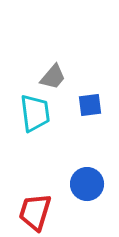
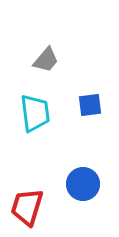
gray trapezoid: moved 7 px left, 17 px up
blue circle: moved 4 px left
red trapezoid: moved 8 px left, 5 px up
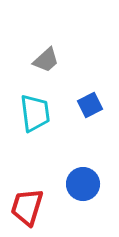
gray trapezoid: rotated 8 degrees clockwise
blue square: rotated 20 degrees counterclockwise
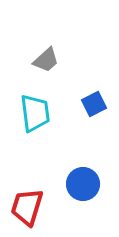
blue square: moved 4 px right, 1 px up
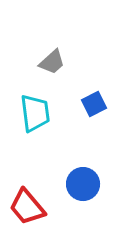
gray trapezoid: moved 6 px right, 2 px down
red trapezoid: rotated 57 degrees counterclockwise
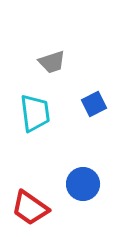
gray trapezoid: rotated 24 degrees clockwise
red trapezoid: moved 3 px right, 1 px down; rotated 15 degrees counterclockwise
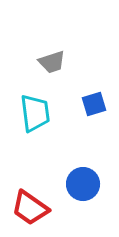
blue square: rotated 10 degrees clockwise
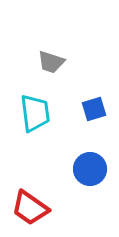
gray trapezoid: moved 1 px left; rotated 36 degrees clockwise
blue square: moved 5 px down
blue circle: moved 7 px right, 15 px up
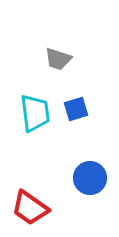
gray trapezoid: moved 7 px right, 3 px up
blue square: moved 18 px left
blue circle: moved 9 px down
